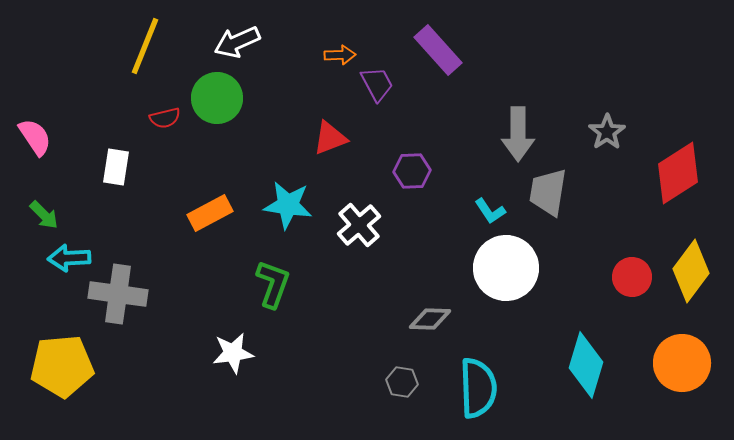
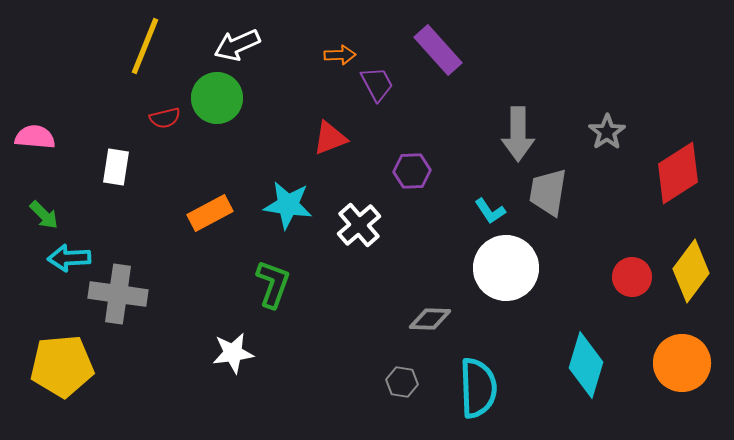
white arrow: moved 3 px down
pink semicircle: rotated 51 degrees counterclockwise
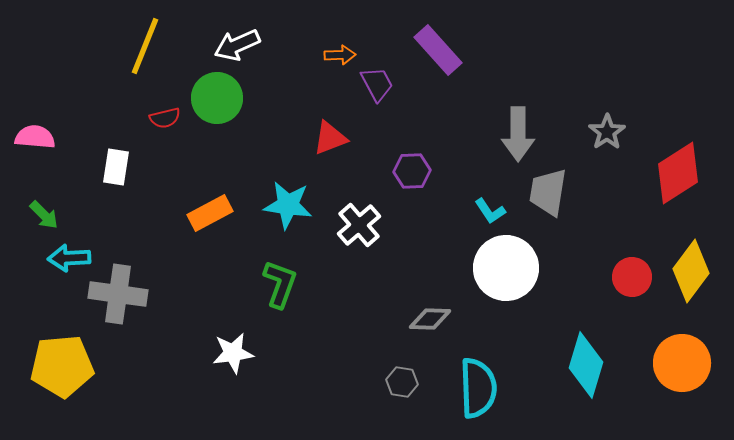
green L-shape: moved 7 px right
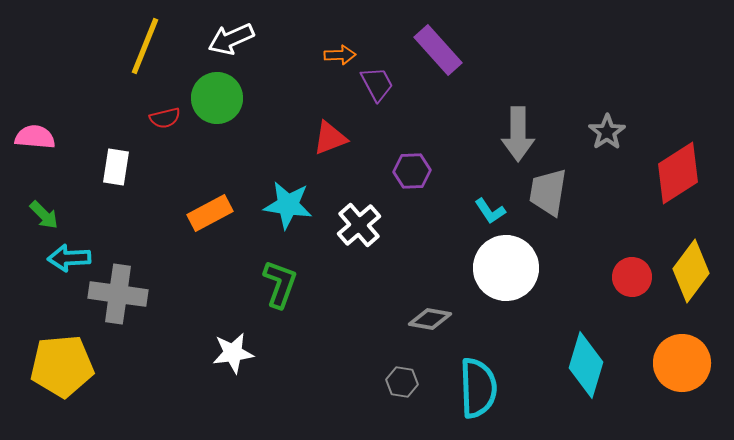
white arrow: moved 6 px left, 6 px up
gray diamond: rotated 9 degrees clockwise
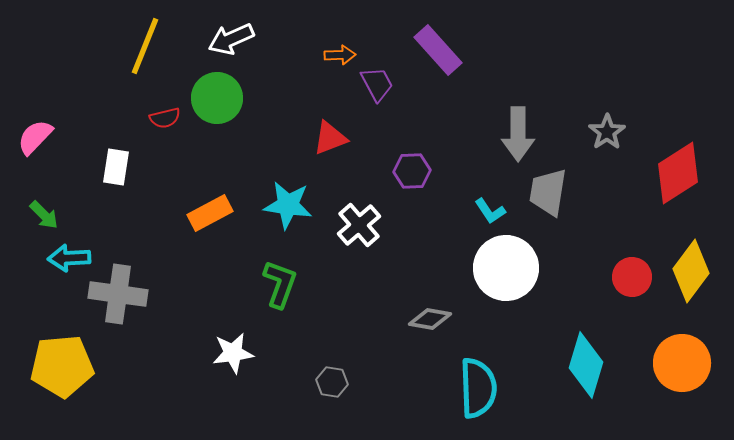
pink semicircle: rotated 51 degrees counterclockwise
gray hexagon: moved 70 px left
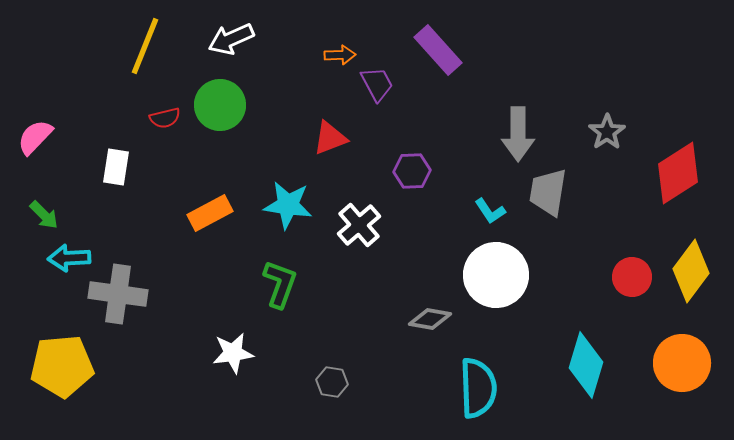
green circle: moved 3 px right, 7 px down
white circle: moved 10 px left, 7 px down
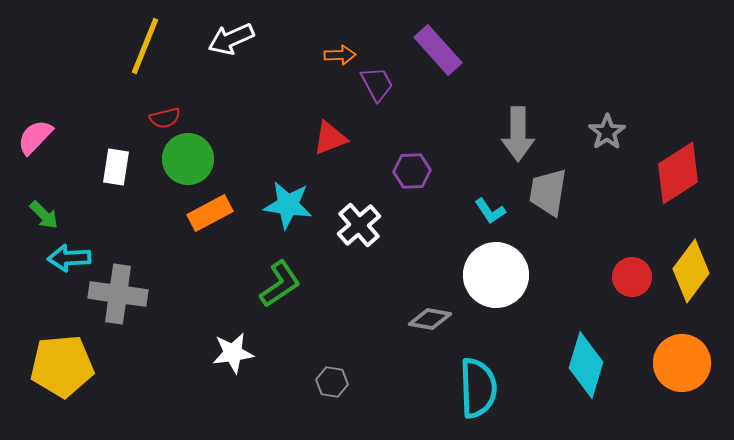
green circle: moved 32 px left, 54 px down
green L-shape: rotated 36 degrees clockwise
